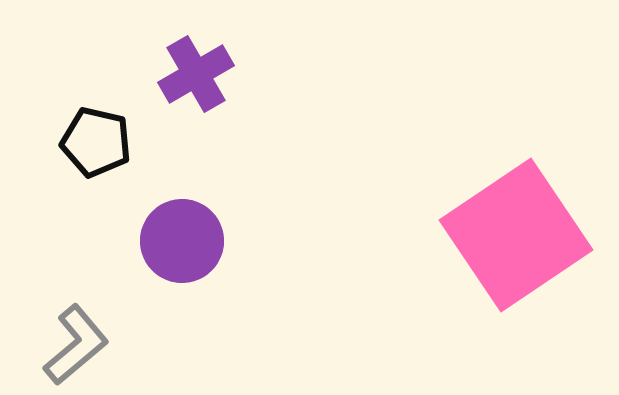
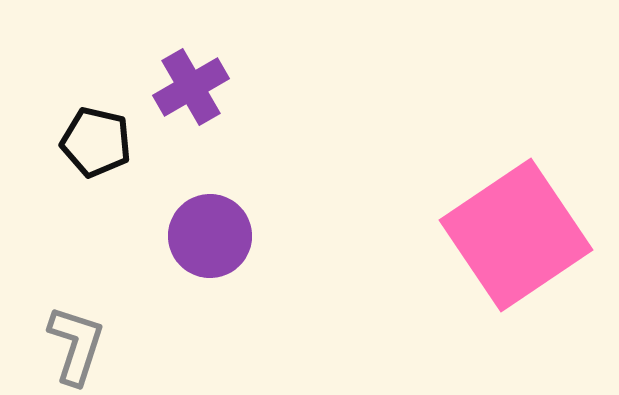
purple cross: moved 5 px left, 13 px down
purple circle: moved 28 px right, 5 px up
gray L-shape: rotated 32 degrees counterclockwise
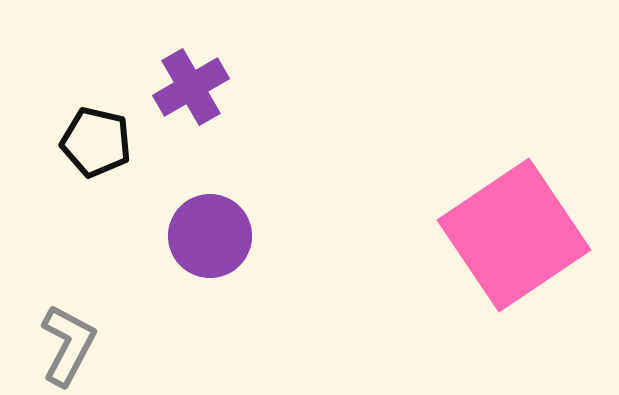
pink square: moved 2 px left
gray L-shape: moved 8 px left; rotated 10 degrees clockwise
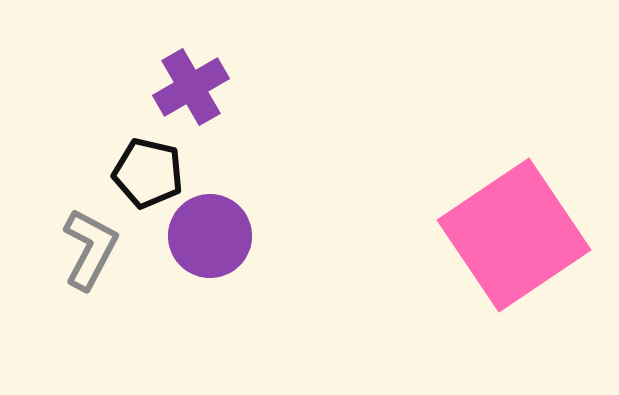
black pentagon: moved 52 px right, 31 px down
gray L-shape: moved 22 px right, 96 px up
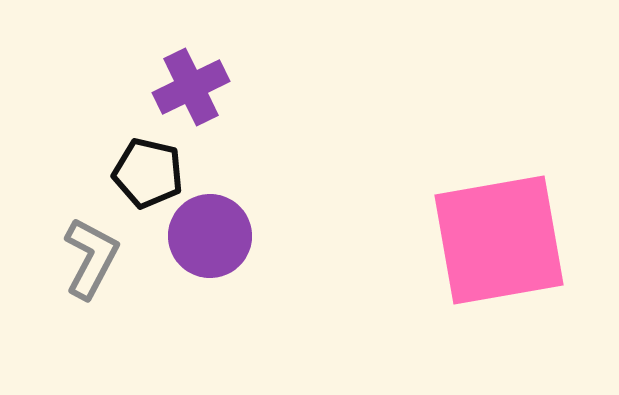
purple cross: rotated 4 degrees clockwise
pink square: moved 15 px left, 5 px down; rotated 24 degrees clockwise
gray L-shape: moved 1 px right, 9 px down
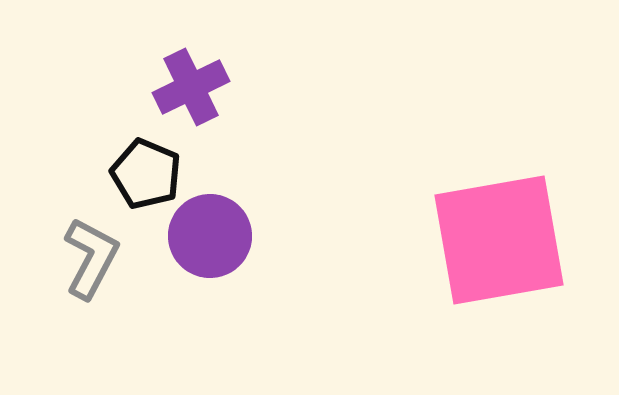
black pentagon: moved 2 px left, 1 px down; rotated 10 degrees clockwise
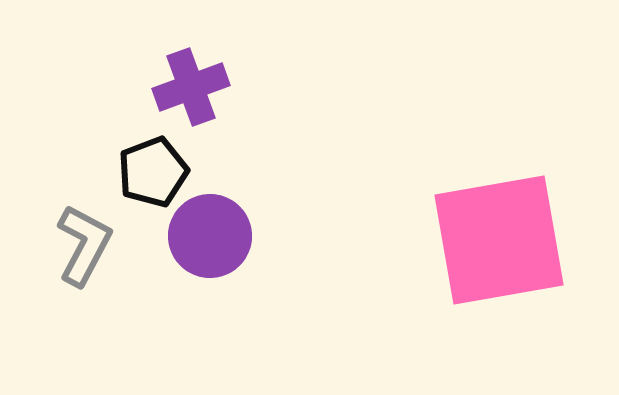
purple cross: rotated 6 degrees clockwise
black pentagon: moved 7 px right, 2 px up; rotated 28 degrees clockwise
gray L-shape: moved 7 px left, 13 px up
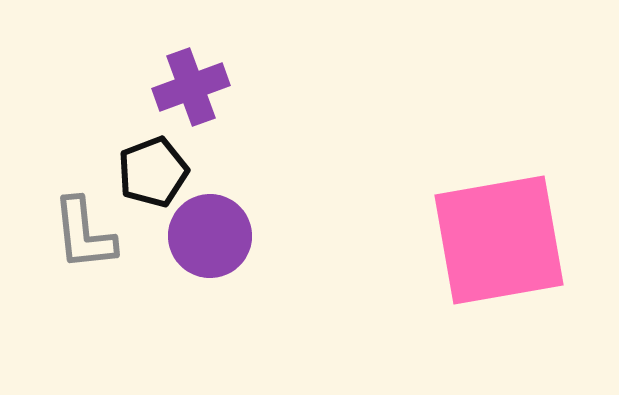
gray L-shape: moved 11 px up; rotated 146 degrees clockwise
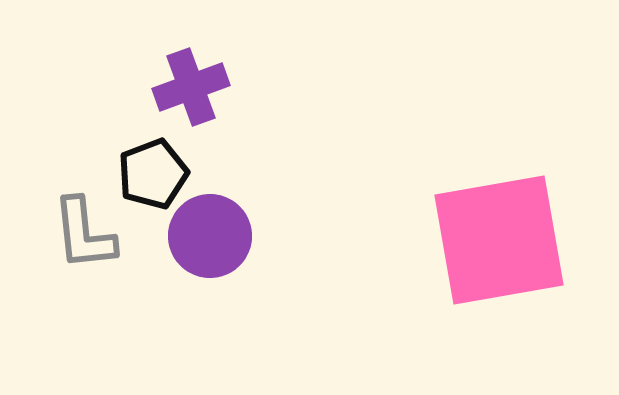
black pentagon: moved 2 px down
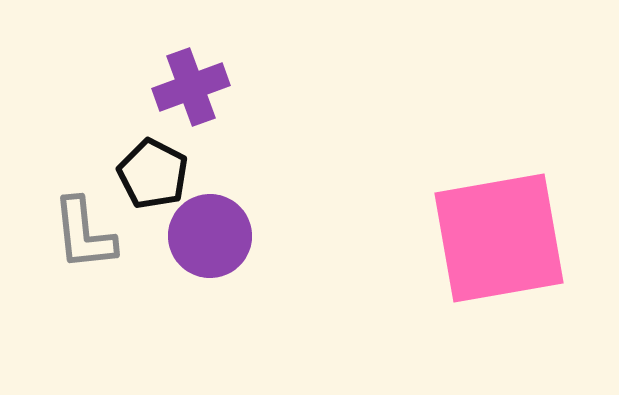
black pentagon: rotated 24 degrees counterclockwise
pink square: moved 2 px up
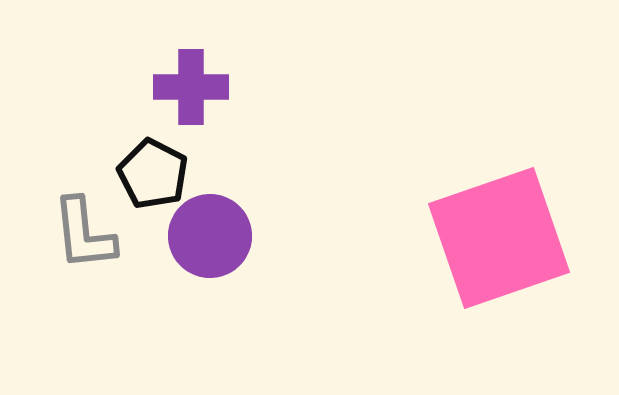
purple cross: rotated 20 degrees clockwise
pink square: rotated 9 degrees counterclockwise
